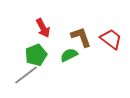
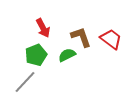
green semicircle: moved 2 px left
gray line: moved 1 px left, 7 px down; rotated 10 degrees counterclockwise
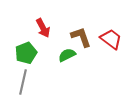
green pentagon: moved 10 px left, 2 px up
gray line: moved 2 px left; rotated 30 degrees counterclockwise
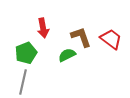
red arrow: rotated 18 degrees clockwise
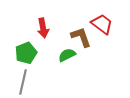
red trapezoid: moved 9 px left, 15 px up
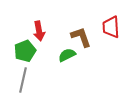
red trapezoid: moved 9 px right, 3 px down; rotated 130 degrees counterclockwise
red arrow: moved 4 px left, 3 px down
green pentagon: moved 1 px left, 2 px up
gray line: moved 2 px up
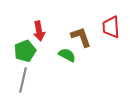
green semicircle: rotated 54 degrees clockwise
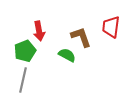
red trapezoid: rotated 10 degrees clockwise
